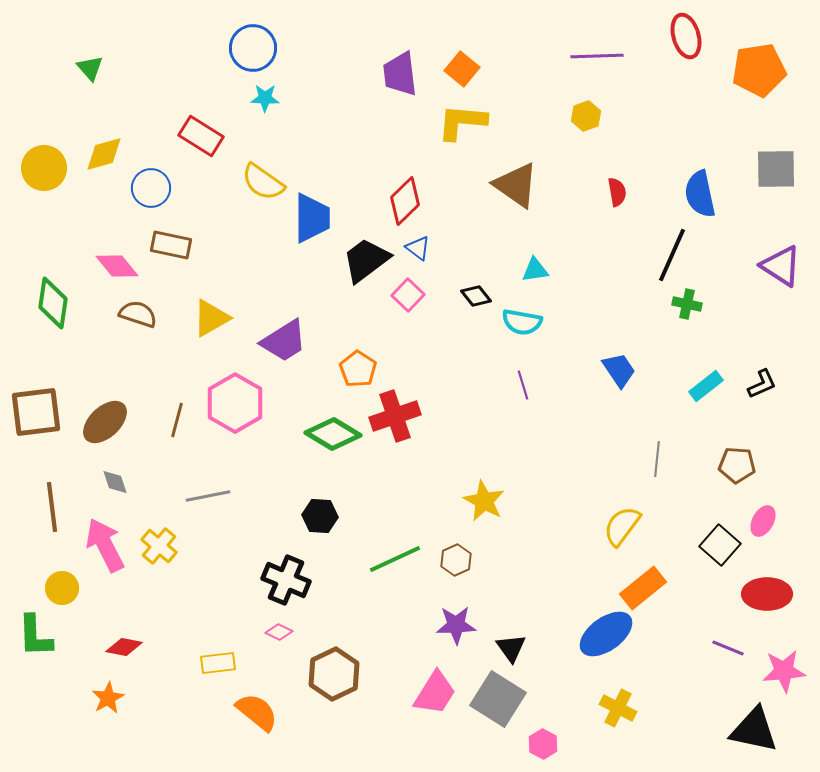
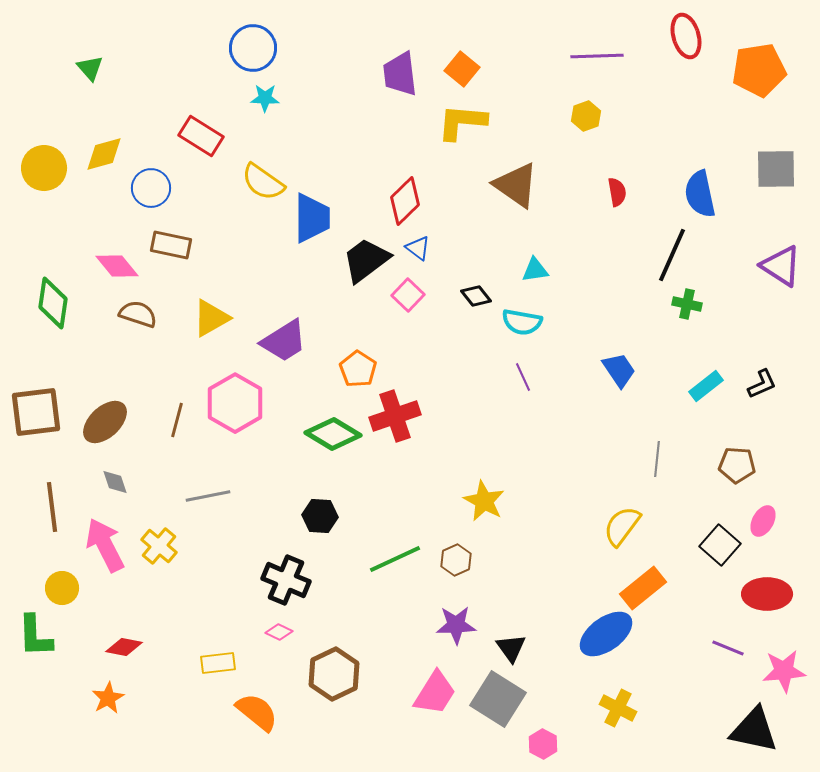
purple line at (523, 385): moved 8 px up; rotated 8 degrees counterclockwise
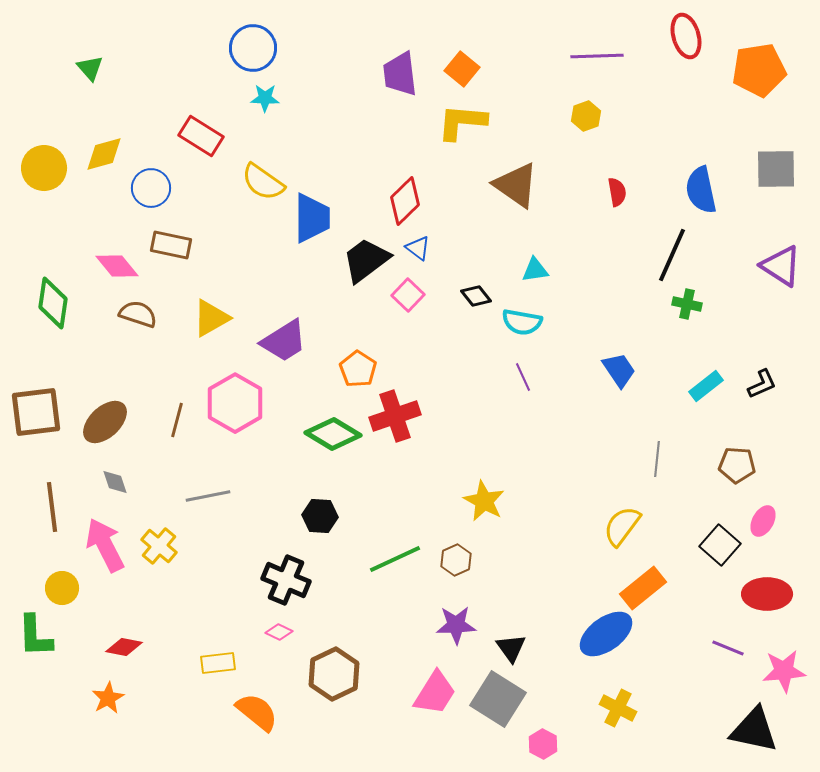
blue semicircle at (700, 194): moved 1 px right, 4 px up
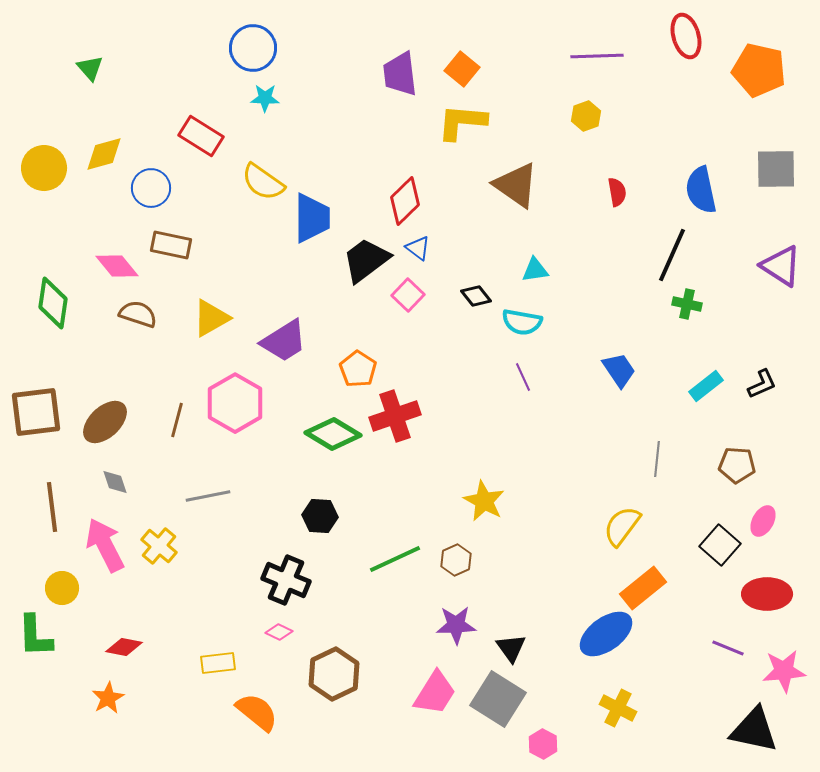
orange pentagon at (759, 70): rotated 22 degrees clockwise
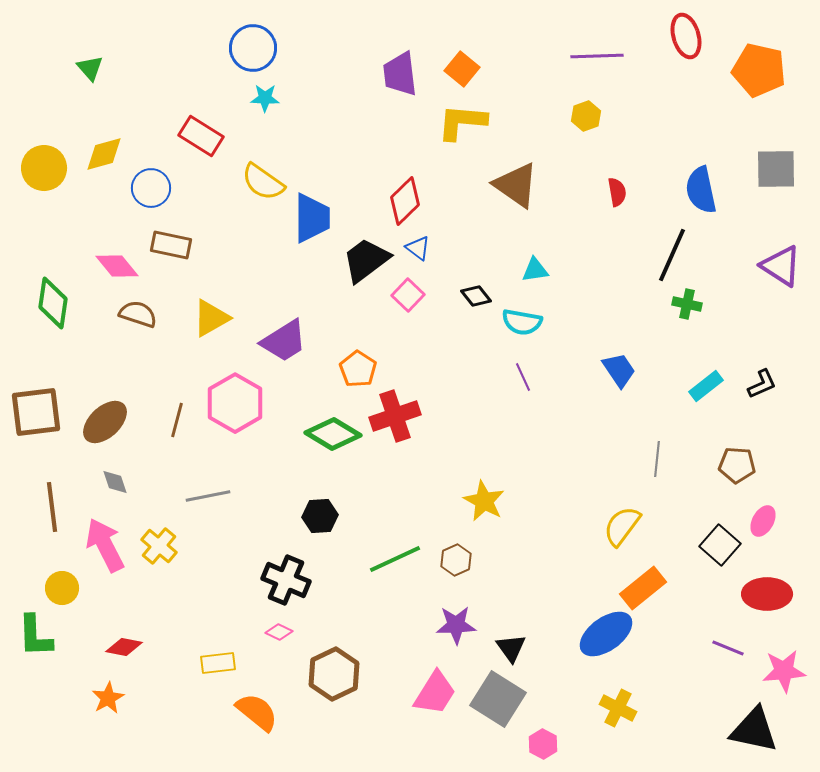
black hexagon at (320, 516): rotated 8 degrees counterclockwise
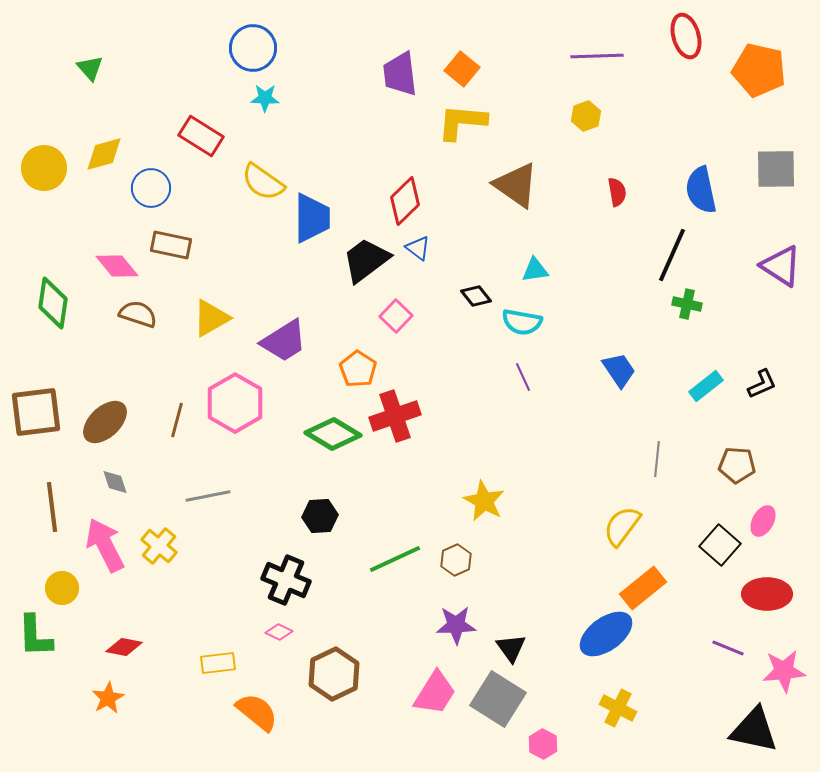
pink square at (408, 295): moved 12 px left, 21 px down
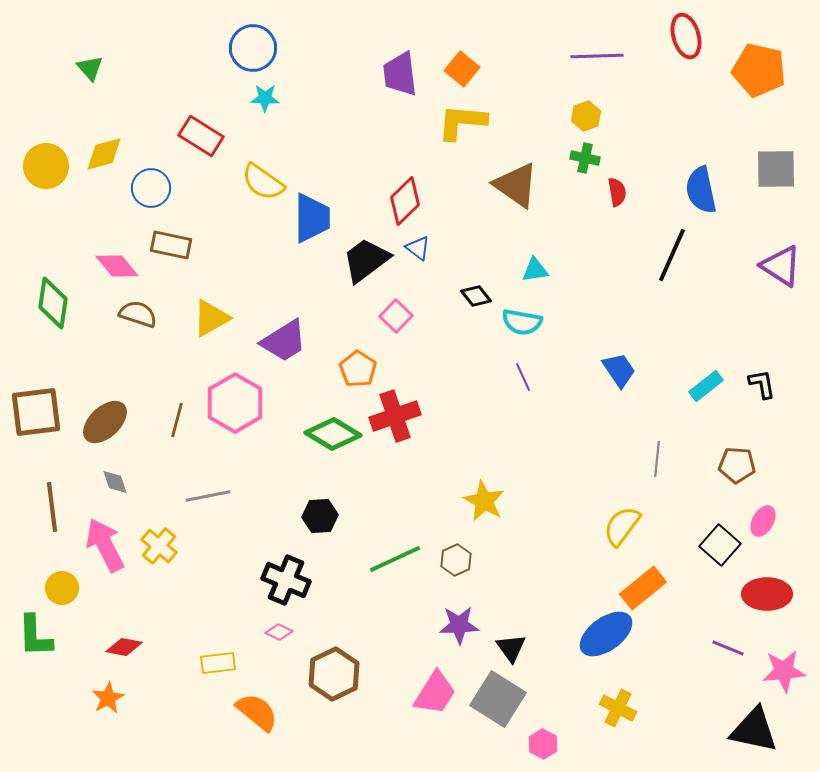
yellow circle at (44, 168): moved 2 px right, 2 px up
green cross at (687, 304): moved 102 px left, 146 px up
black L-shape at (762, 384): rotated 76 degrees counterclockwise
purple star at (456, 625): moved 3 px right
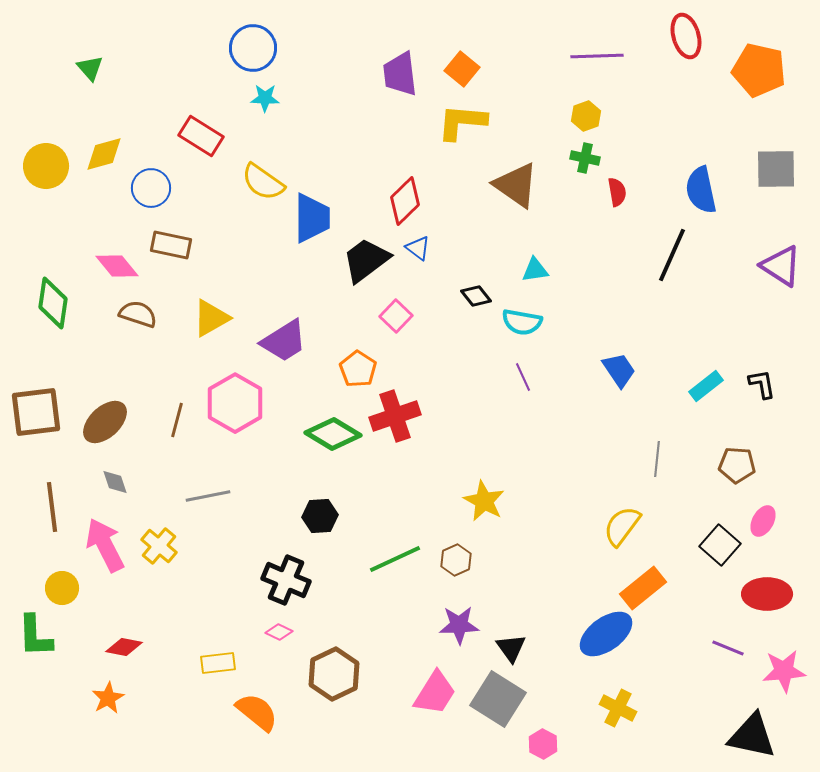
black triangle at (754, 730): moved 2 px left, 6 px down
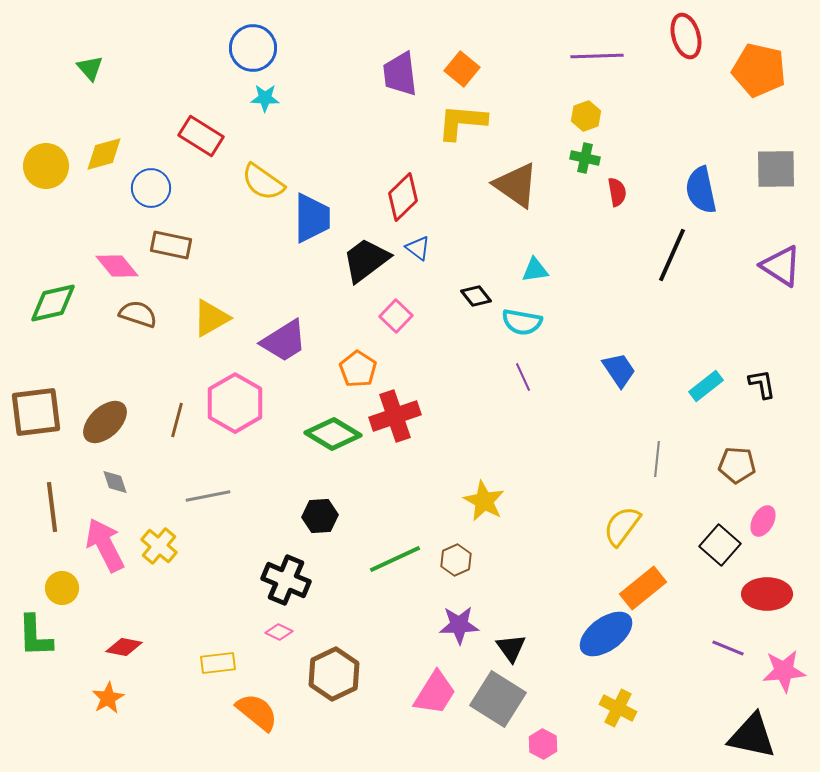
red diamond at (405, 201): moved 2 px left, 4 px up
green diamond at (53, 303): rotated 69 degrees clockwise
